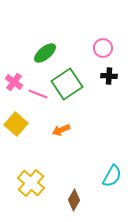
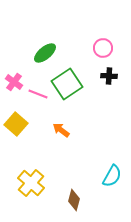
orange arrow: rotated 60 degrees clockwise
brown diamond: rotated 15 degrees counterclockwise
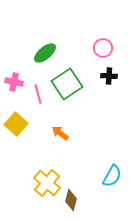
pink cross: rotated 24 degrees counterclockwise
pink line: rotated 54 degrees clockwise
orange arrow: moved 1 px left, 3 px down
yellow cross: moved 16 px right
brown diamond: moved 3 px left
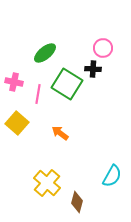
black cross: moved 16 px left, 7 px up
green square: rotated 24 degrees counterclockwise
pink line: rotated 24 degrees clockwise
yellow square: moved 1 px right, 1 px up
brown diamond: moved 6 px right, 2 px down
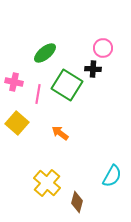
green square: moved 1 px down
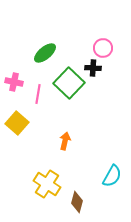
black cross: moved 1 px up
green square: moved 2 px right, 2 px up; rotated 12 degrees clockwise
orange arrow: moved 5 px right, 8 px down; rotated 66 degrees clockwise
yellow cross: moved 1 px down; rotated 8 degrees counterclockwise
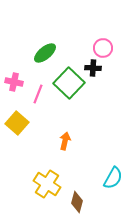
pink line: rotated 12 degrees clockwise
cyan semicircle: moved 1 px right, 2 px down
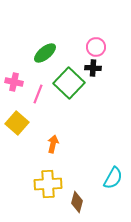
pink circle: moved 7 px left, 1 px up
orange arrow: moved 12 px left, 3 px down
yellow cross: moved 1 px right; rotated 36 degrees counterclockwise
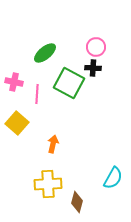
green square: rotated 16 degrees counterclockwise
pink line: moved 1 px left; rotated 18 degrees counterclockwise
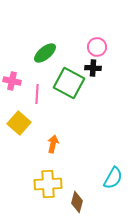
pink circle: moved 1 px right
pink cross: moved 2 px left, 1 px up
yellow square: moved 2 px right
